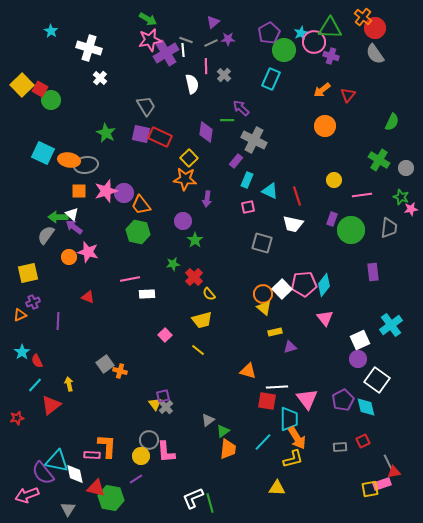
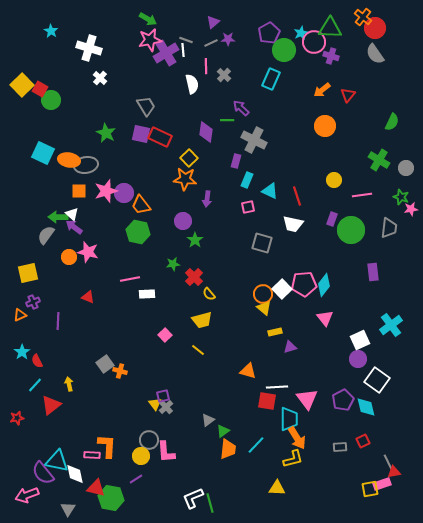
purple rectangle at (236, 161): rotated 24 degrees counterclockwise
cyan line at (263, 442): moved 7 px left, 3 px down
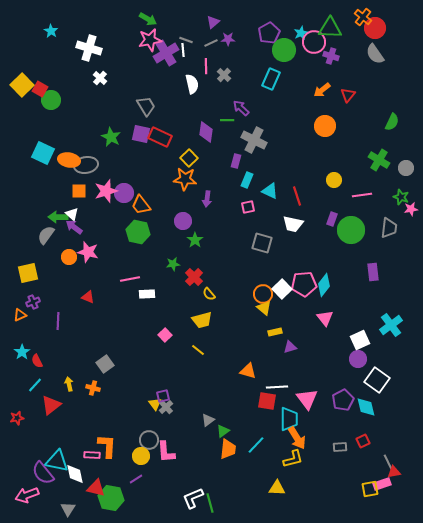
green star at (106, 133): moved 5 px right, 4 px down
orange cross at (120, 371): moved 27 px left, 17 px down
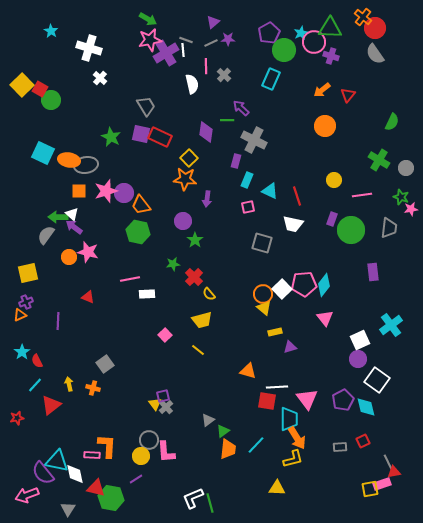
purple cross at (33, 302): moved 7 px left
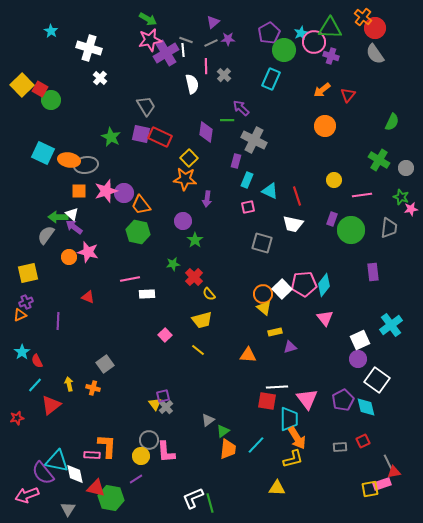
orange triangle at (248, 371): moved 16 px up; rotated 12 degrees counterclockwise
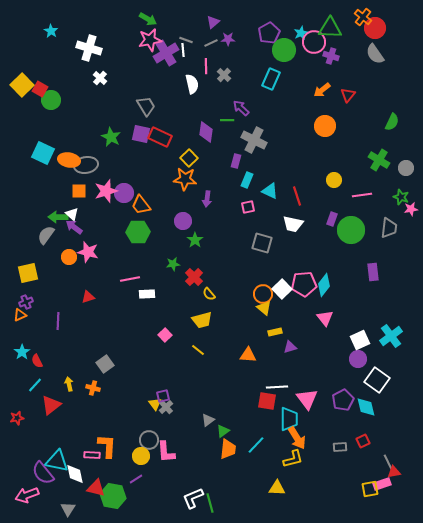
green hexagon at (138, 232): rotated 15 degrees counterclockwise
red triangle at (88, 297): rotated 40 degrees counterclockwise
cyan cross at (391, 325): moved 11 px down
green hexagon at (111, 498): moved 2 px right, 2 px up
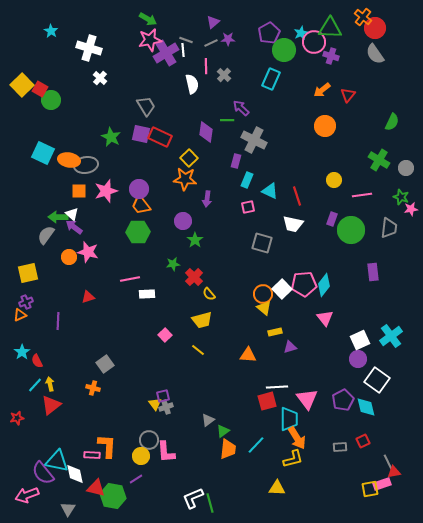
purple circle at (124, 193): moved 15 px right, 4 px up
yellow arrow at (69, 384): moved 19 px left
red square at (267, 401): rotated 24 degrees counterclockwise
gray cross at (166, 407): rotated 24 degrees clockwise
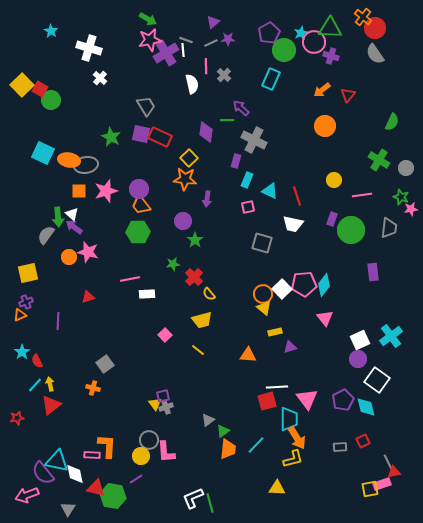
green arrow at (58, 217): rotated 96 degrees counterclockwise
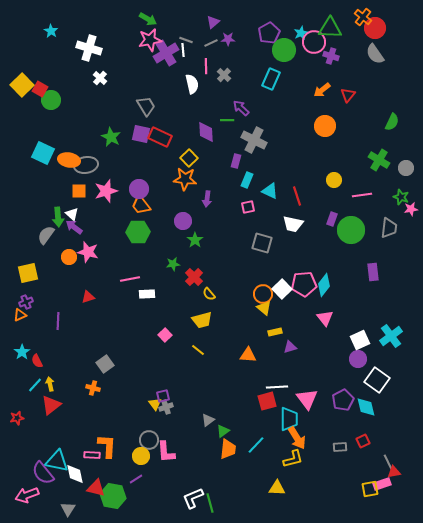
purple diamond at (206, 132): rotated 10 degrees counterclockwise
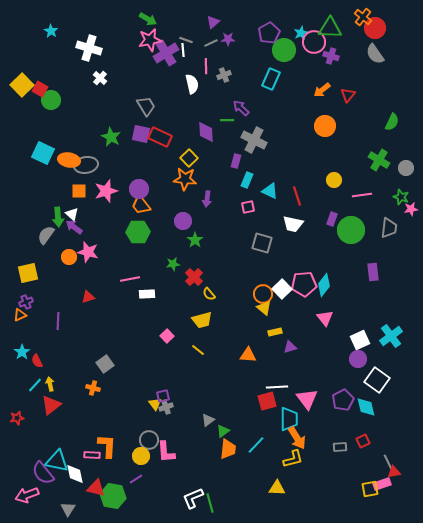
gray cross at (224, 75): rotated 24 degrees clockwise
pink square at (165, 335): moved 2 px right, 1 px down
